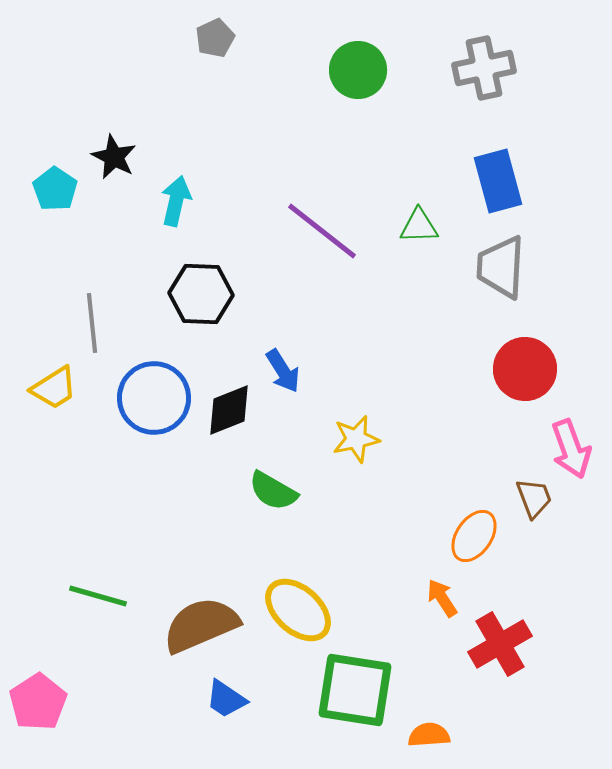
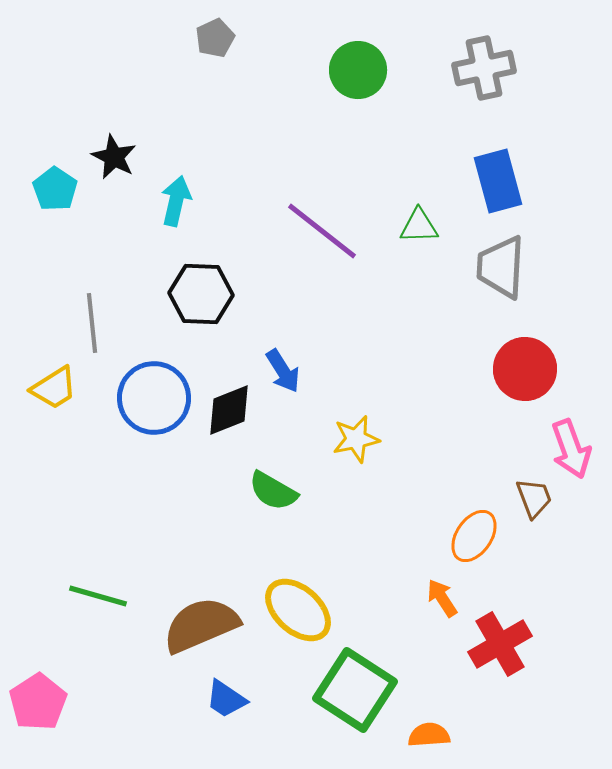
green square: rotated 24 degrees clockwise
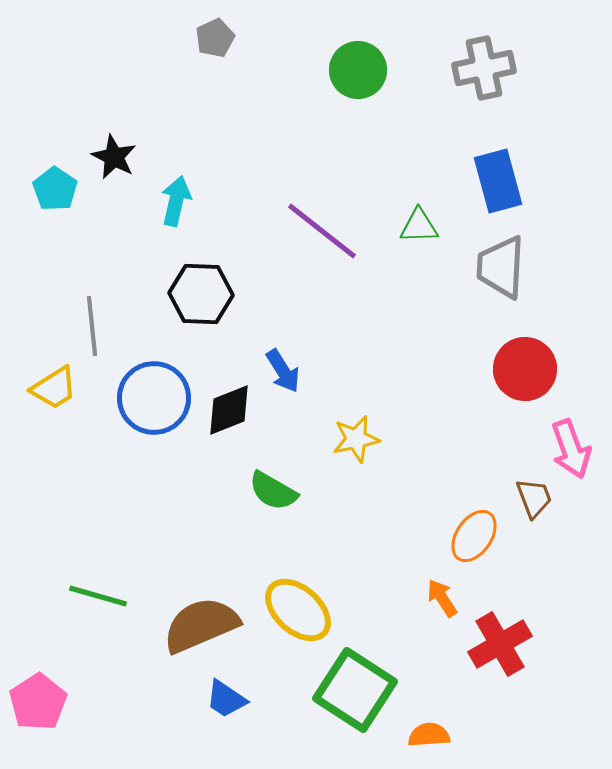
gray line: moved 3 px down
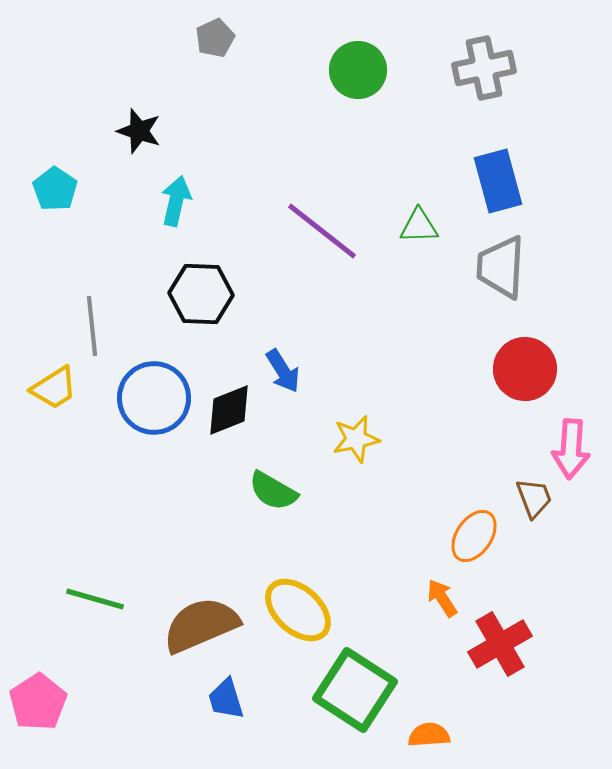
black star: moved 25 px right, 26 px up; rotated 9 degrees counterclockwise
pink arrow: rotated 24 degrees clockwise
green line: moved 3 px left, 3 px down
blue trapezoid: rotated 39 degrees clockwise
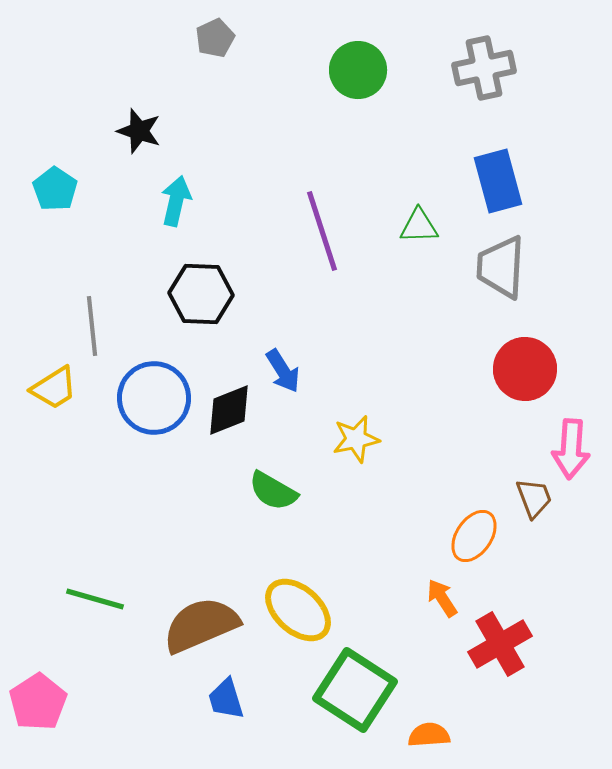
purple line: rotated 34 degrees clockwise
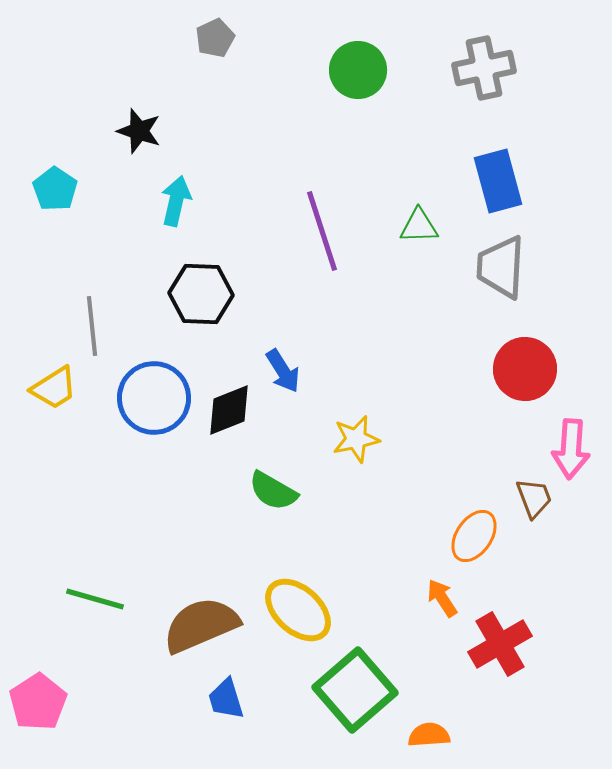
green square: rotated 16 degrees clockwise
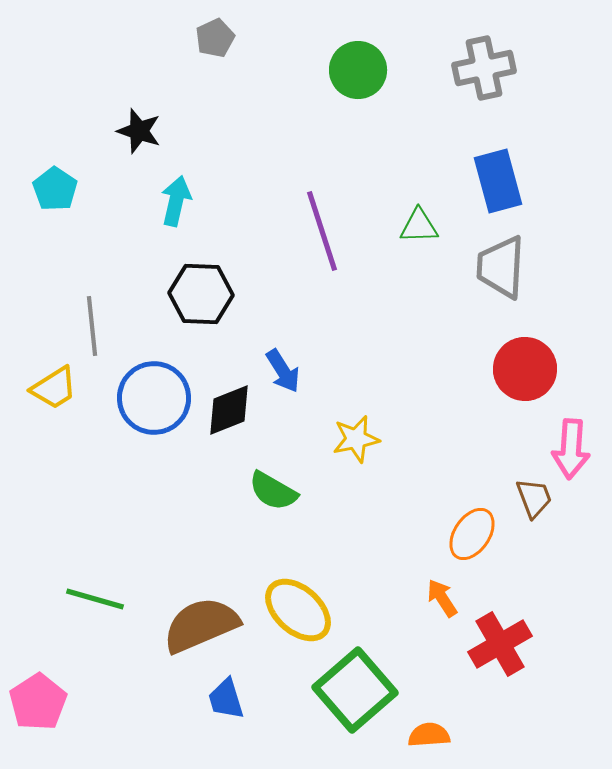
orange ellipse: moved 2 px left, 2 px up
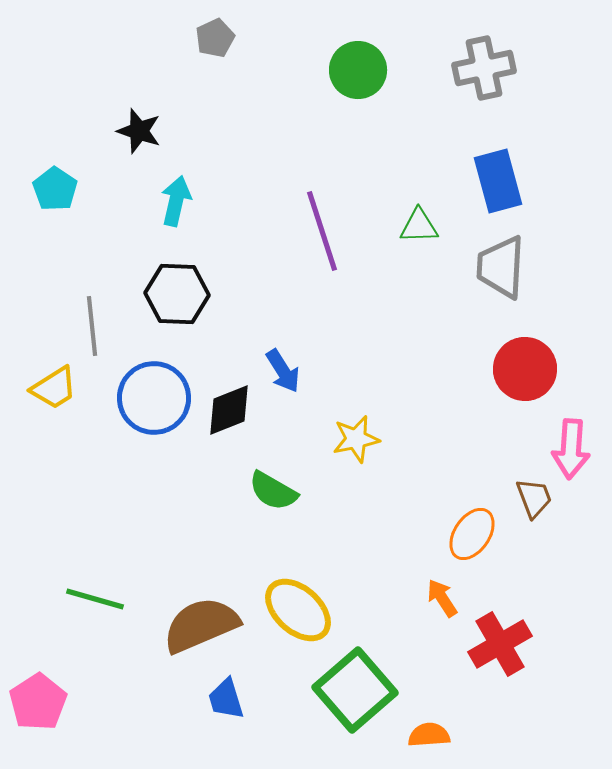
black hexagon: moved 24 px left
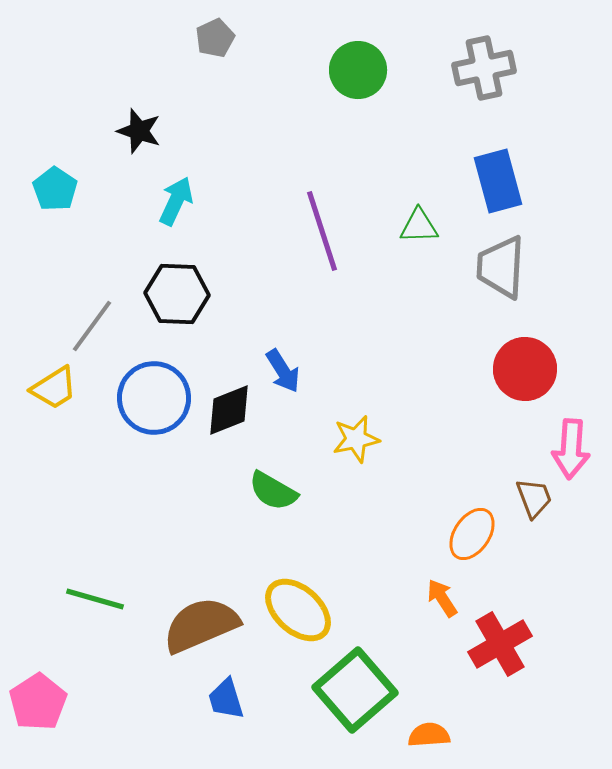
cyan arrow: rotated 12 degrees clockwise
gray line: rotated 42 degrees clockwise
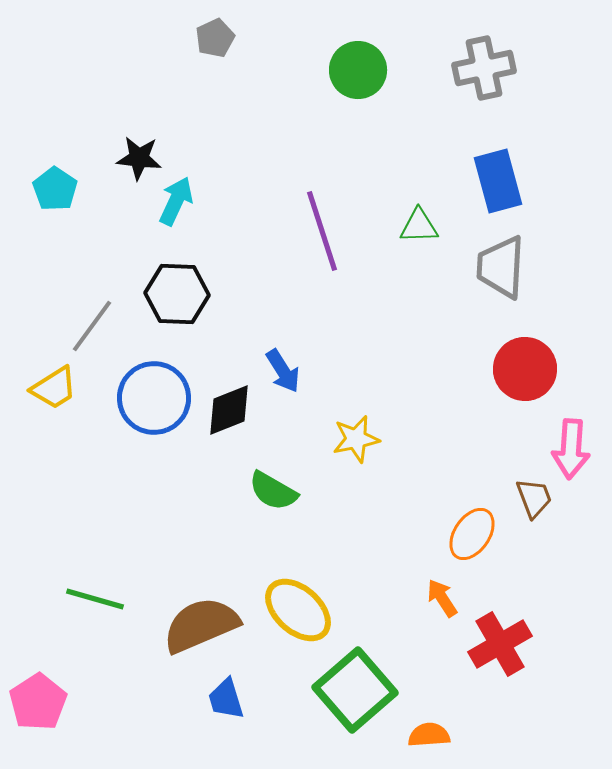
black star: moved 27 px down; rotated 12 degrees counterclockwise
